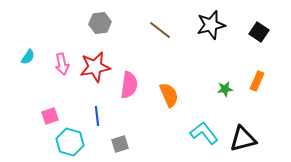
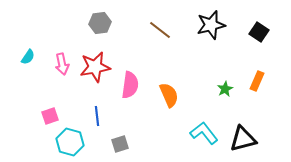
pink semicircle: moved 1 px right
green star: rotated 21 degrees counterclockwise
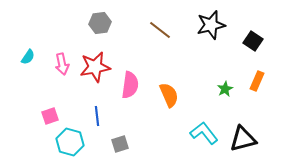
black square: moved 6 px left, 9 px down
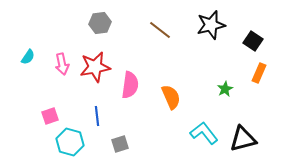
orange rectangle: moved 2 px right, 8 px up
orange semicircle: moved 2 px right, 2 px down
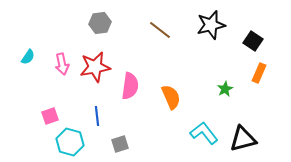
pink semicircle: moved 1 px down
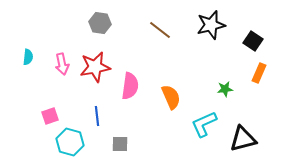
gray hexagon: rotated 15 degrees clockwise
cyan semicircle: rotated 28 degrees counterclockwise
green star: rotated 21 degrees clockwise
cyan L-shape: moved 9 px up; rotated 76 degrees counterclockwise
gray square: rotated 18 degrees clockwise
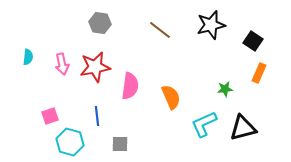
black triangle: moved 11 px up
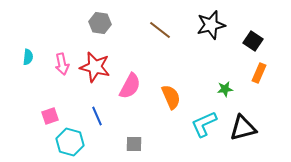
red star: rotated 24 degrees clockwise
pink semicircle: rotated 20 degrees clockwise
blue line: rotated 18 degrees counterclockwise
gray square: moved 14 px right
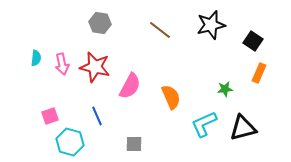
cyan semicircle: moved 8 px right, 1 px down
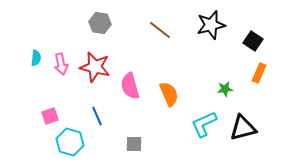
pink arrow: moved 1 px left
pink semicircle: rotated 136 degrees clockwise
orange semicircle: moved 2 px left, 3 px up
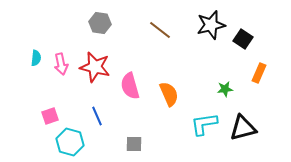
black square: moved 10 px left, 2 px up
cyan L-shape: rotated 16 degrees clockwise
